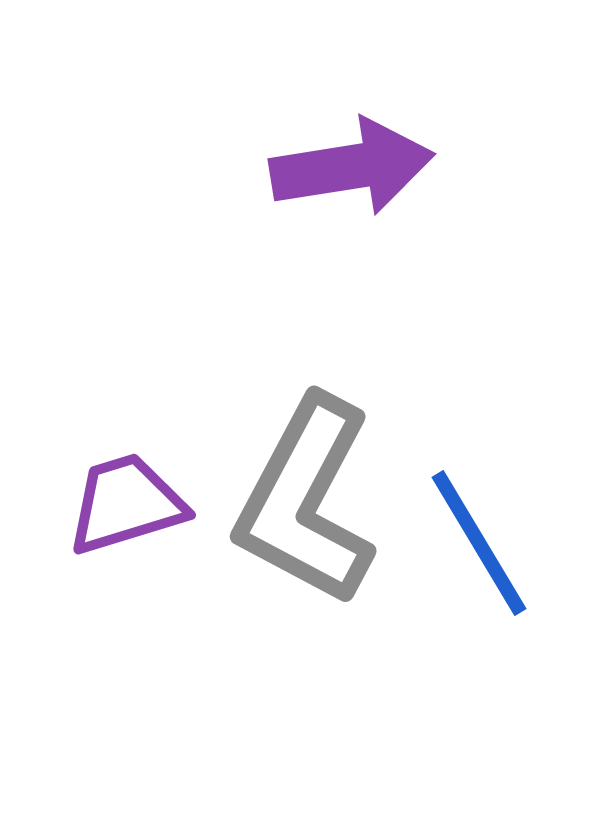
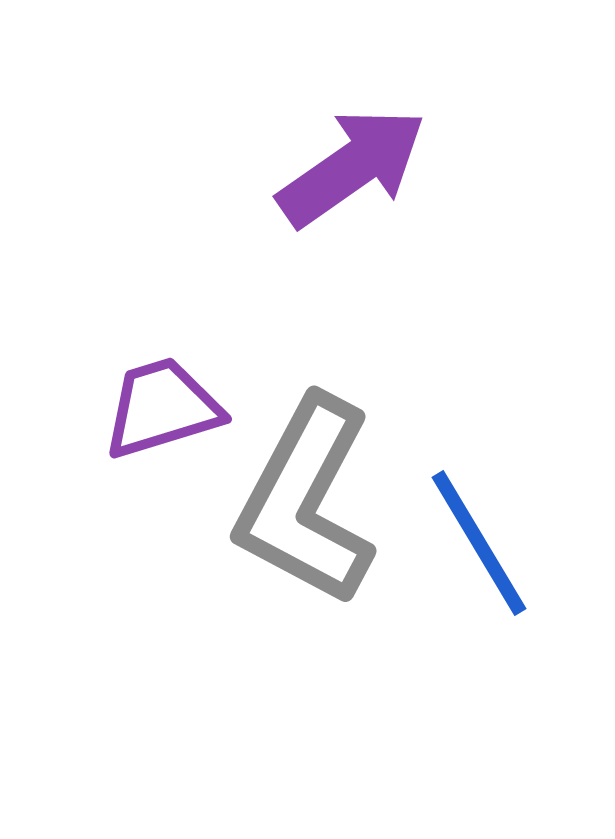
purple arrow: rotated 26 degrees counterclockwise
purple trapezoid: moved 36 px right, 96 px up
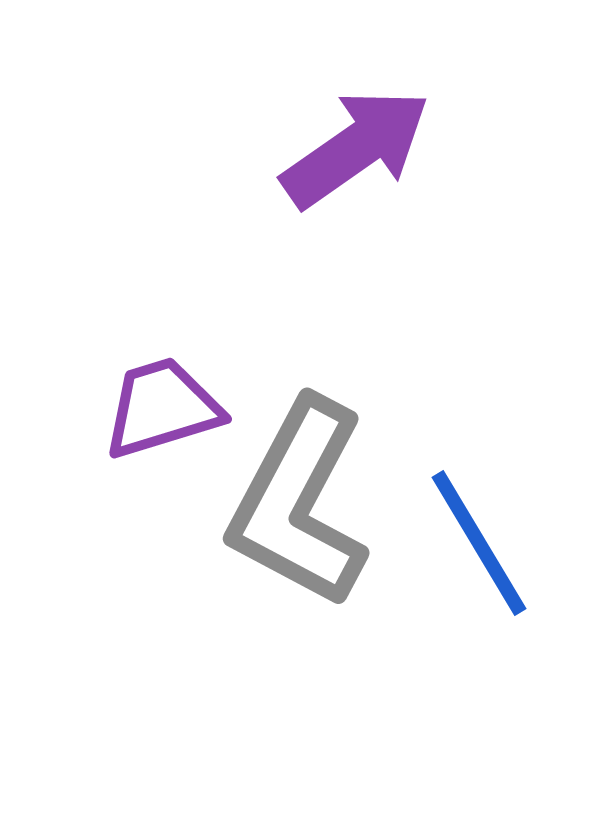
purple arrow: moved 4 px right, 19 px up
gray L-shape: moved 7 px left, 2 px down
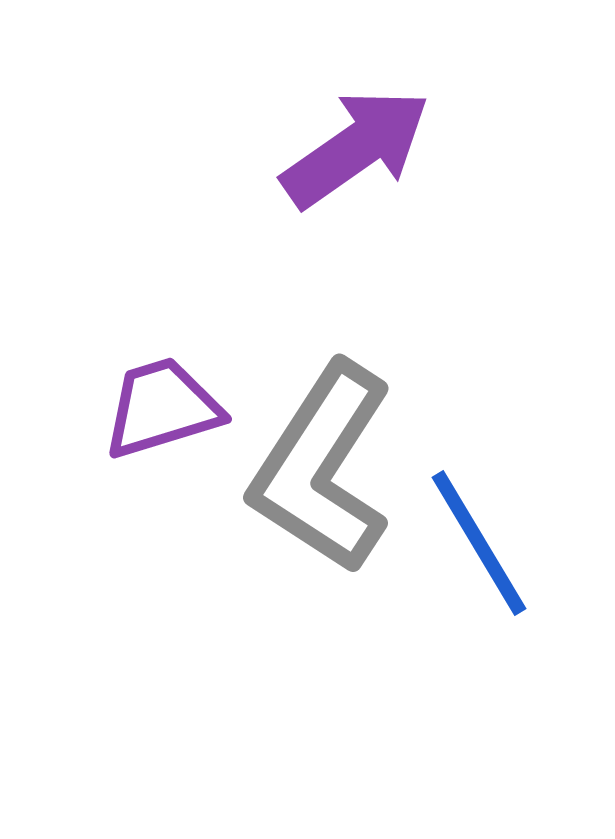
gray L-shape: moved 23 px right, 35 px up; rotated 5 degrees clockwise
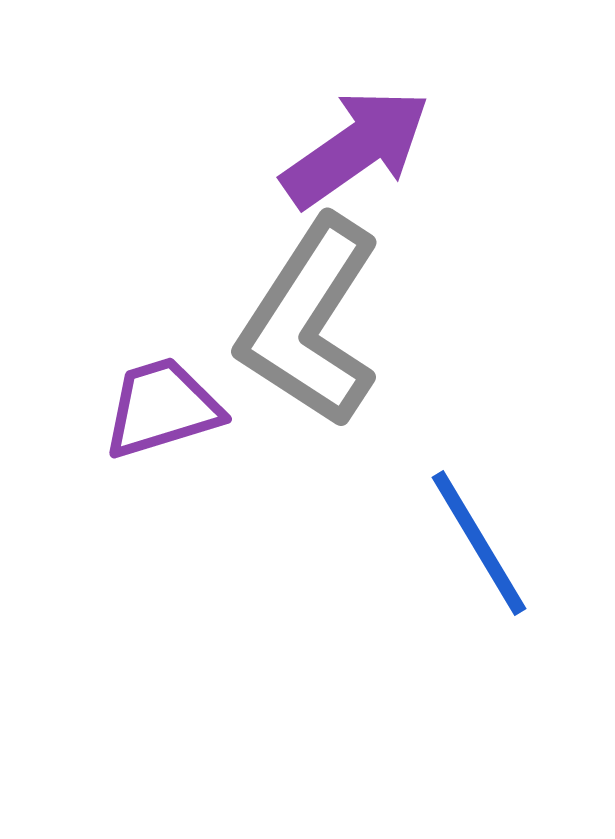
gray L-shape: moved 12 px left, 146 px up
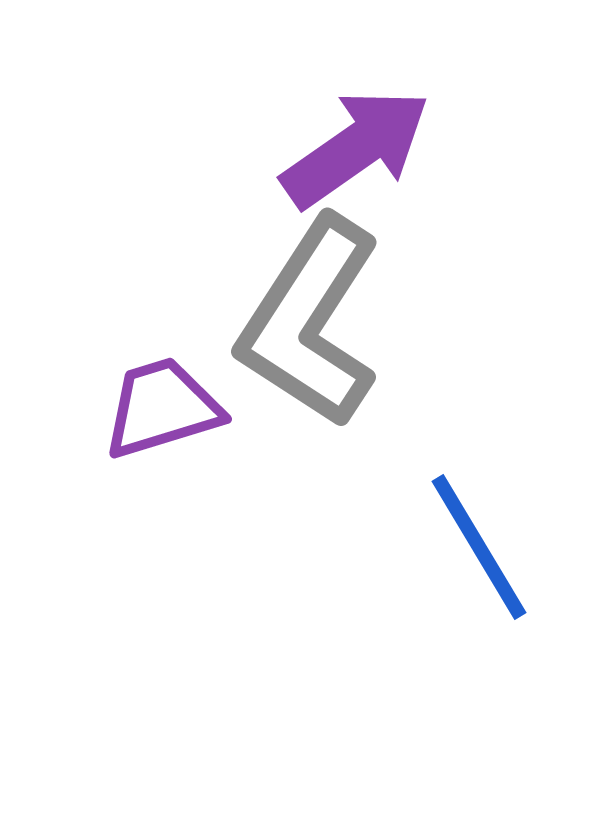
blue line: moved 4 px down
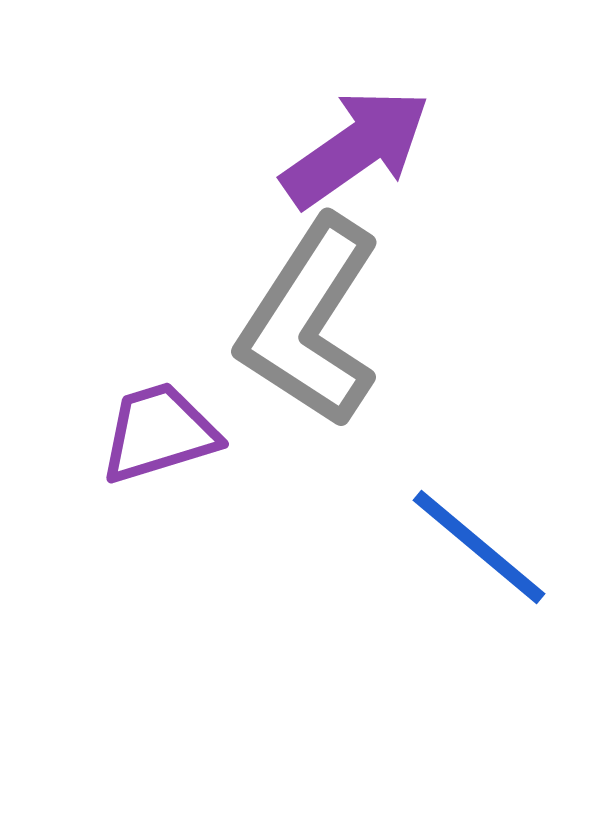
purple trapezoid: moved 3 px left, 25 px down
blue line: rotated 19 degrees counterclockwise
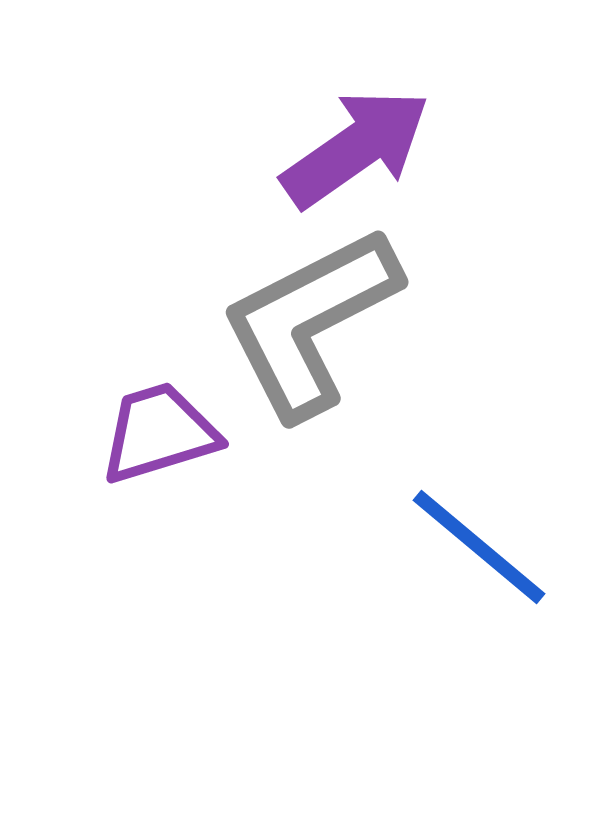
gray L-shape: rotated 30 degrees clockwise
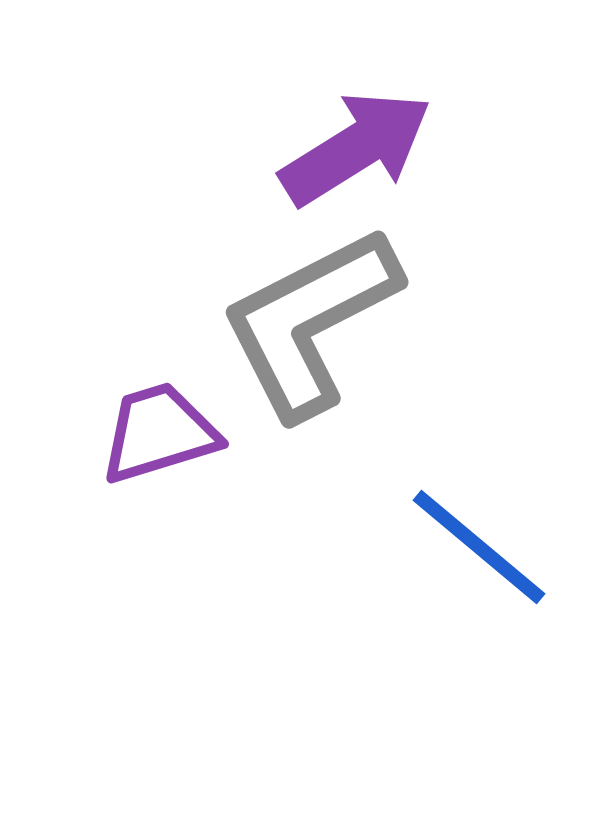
purple arrow: rotated 3 degrees clockwise
